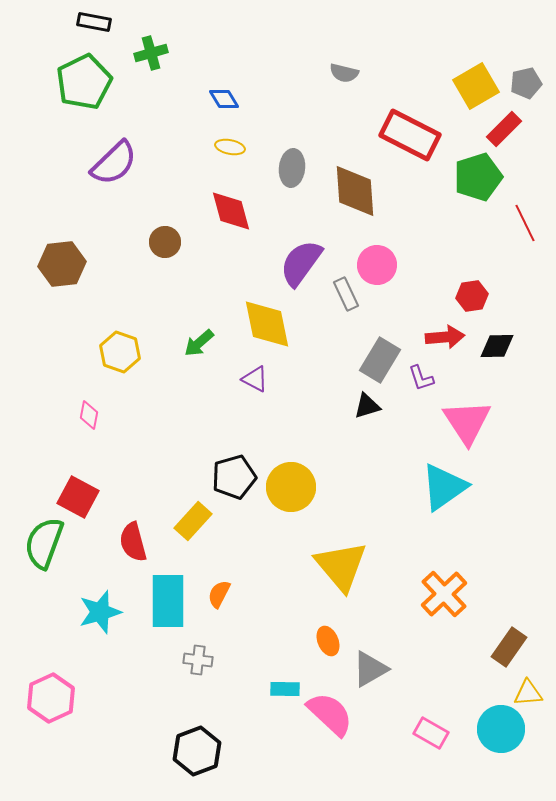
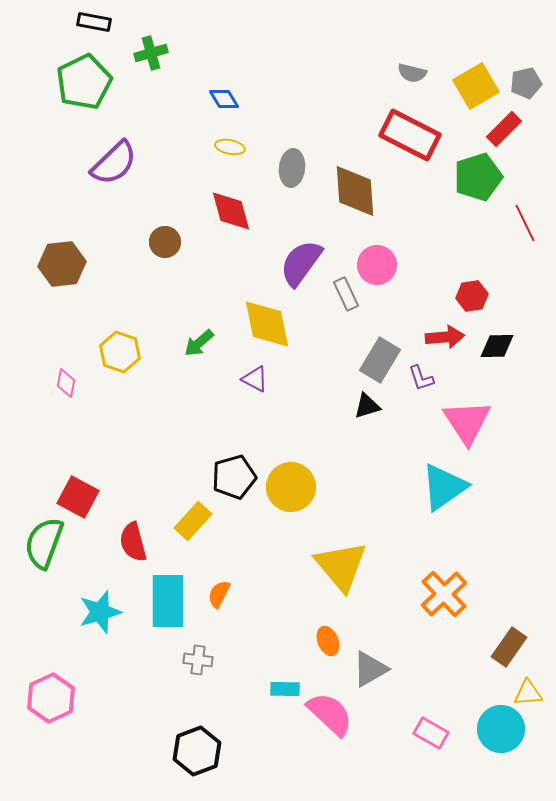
gray semicircle at (344, 73): moved 68 px right
pink diamond at (89, 415): moved 23 px left, 32 px up
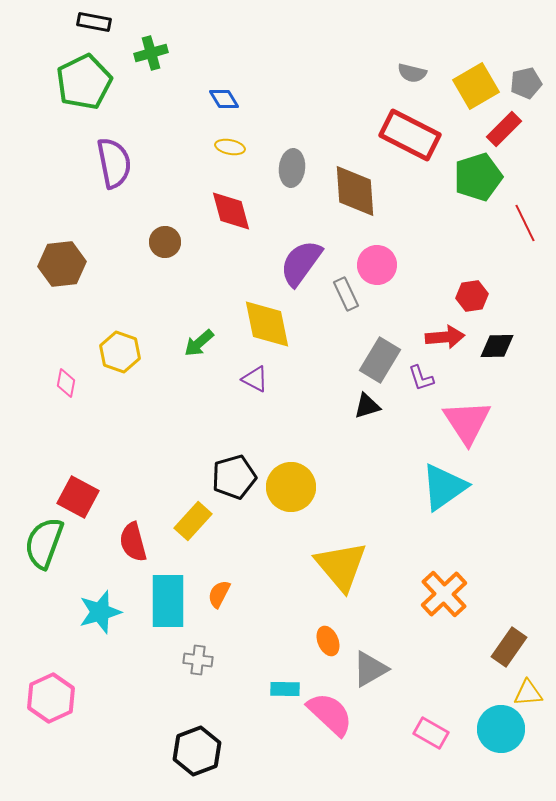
purple semicircle at (114, 163): rotated 57 degrees counterclockwise
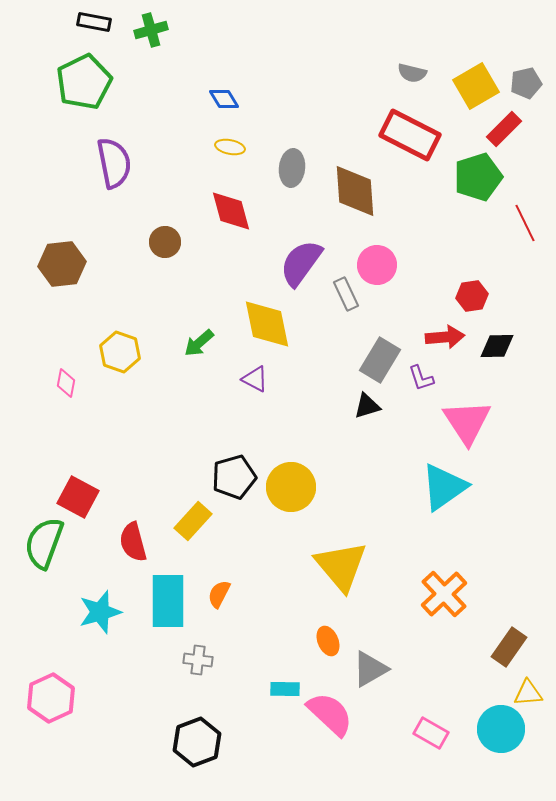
green cross at (151, 53): moved 23 px up
black hexagon at (197, 751): moved 9 px up
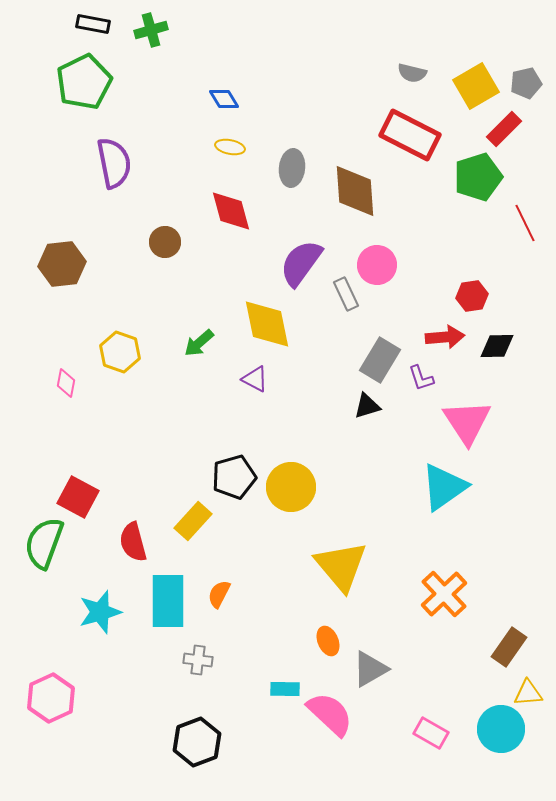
black rectangle at (94, 22): moved 1 px left, 2 px down
